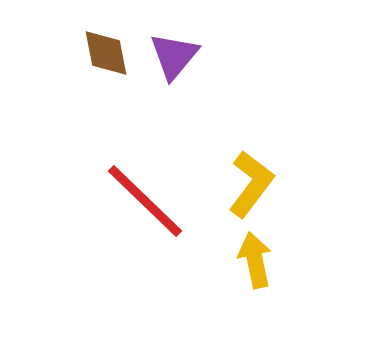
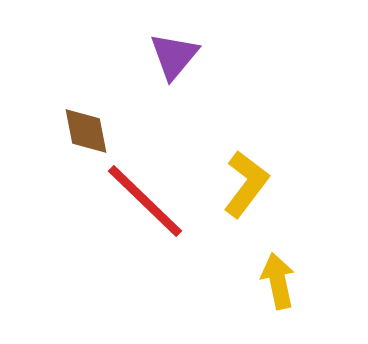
brown diamond: moved 20 px left, 78 px down
yellow L-shape: moved 5 px left
yellow arrow: moved 23 px right, 21 px down
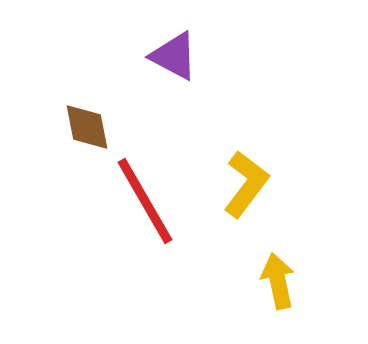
purple triangle: rotated 42 degrees counterclockwise
brown diamond: moved 1 px right, 4 px up
red line: rotated 16 degrees clockwise
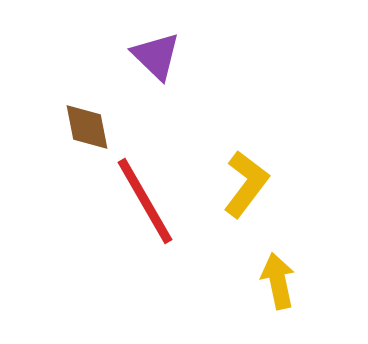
purple triangle: moved 18 px left; rotated 16 degrees clockwise
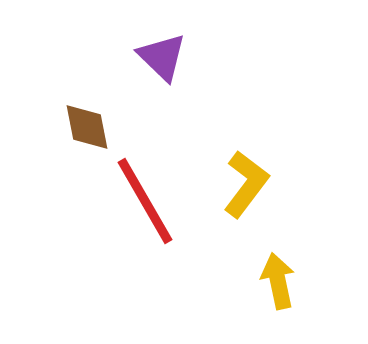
purple triangle: moved 6 px right, 1 px down
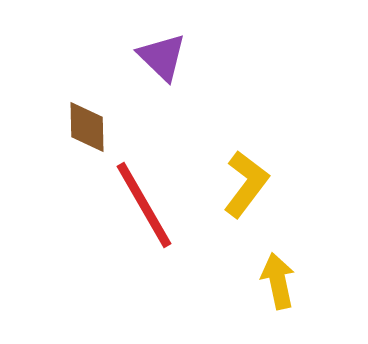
brown diamond: rotated 10 degrees clockwise
red line: moved 1 px left, 4 px down
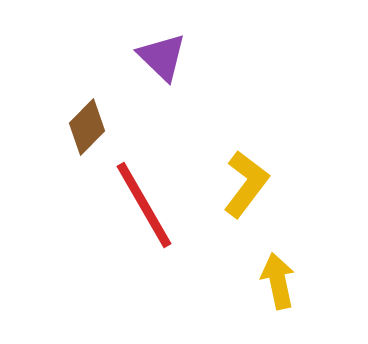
brown diamond: rotated 46 degrees clockwise
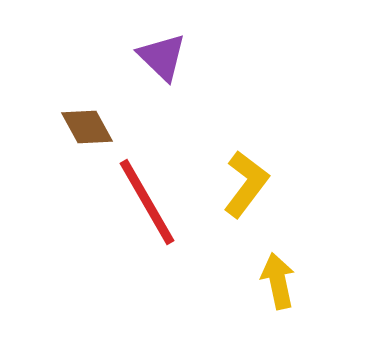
brown diamond: rotated 74 degrees counterclockwise
red line: moved 3 px right, 3 px up
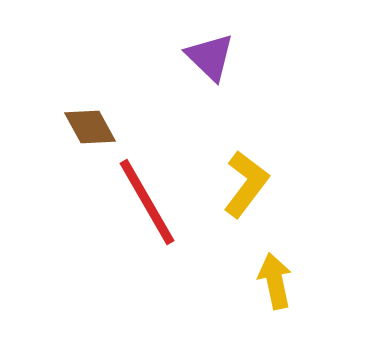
purple triangle: moved 48 px right
brown diamond: moved 3 px right
yellow arrow: moved 3 px left
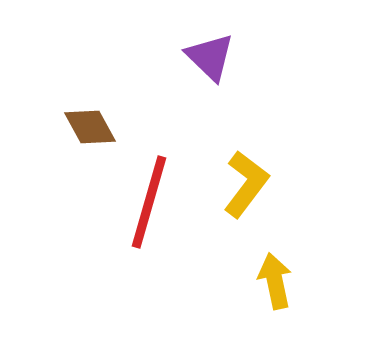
red line: moved 2 px right; rotated 46 degrees clockwise
